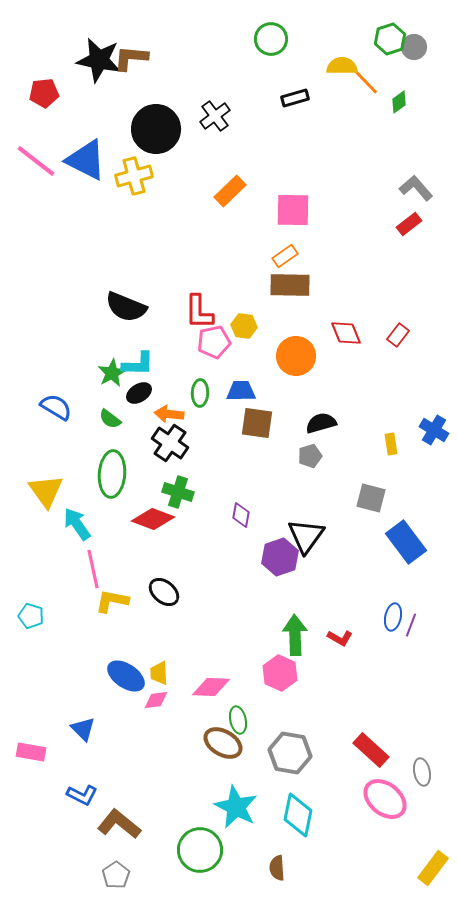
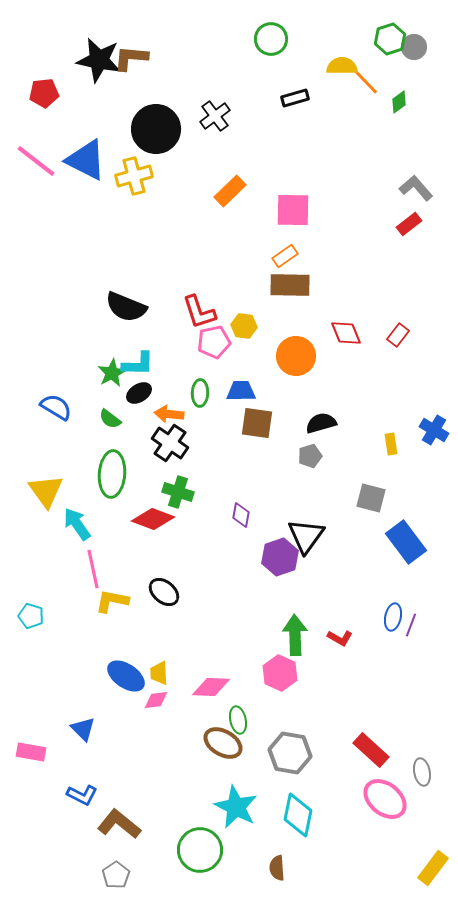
red L-shape at (199, 312): rotated 18 degrees counterclockwise
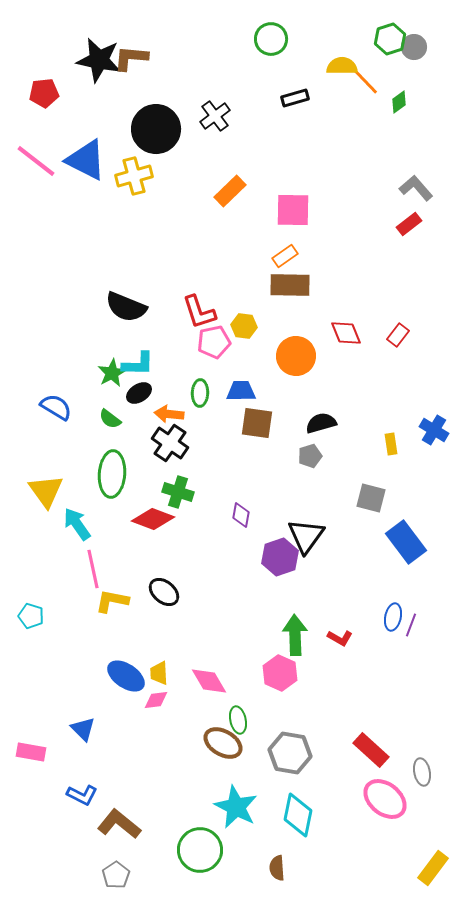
pink diamond at (211, 687): moved 2 px left, 6 px up; rotated 57 degrees clockwise
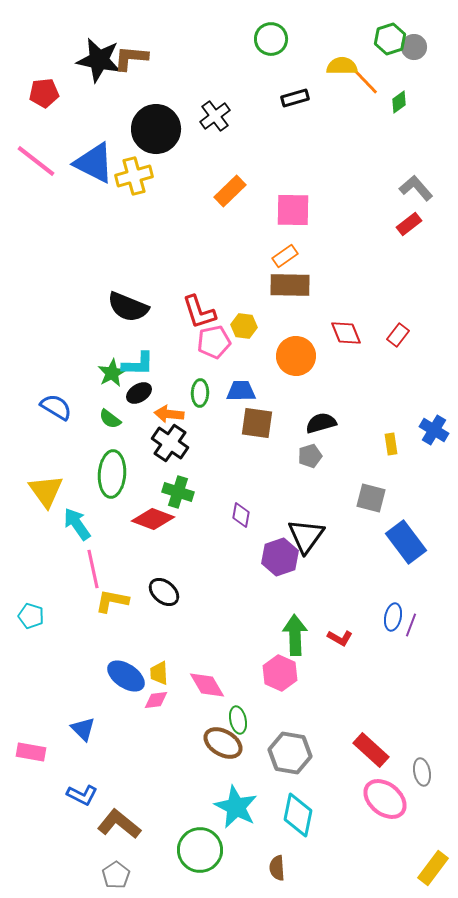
blue triangle at (86, 160): moved 8 px right, 3 px down
black semicircle at (126, 307): moved 2 px right
pink diamond at (209, 681): moved 2 px left, 4 px down
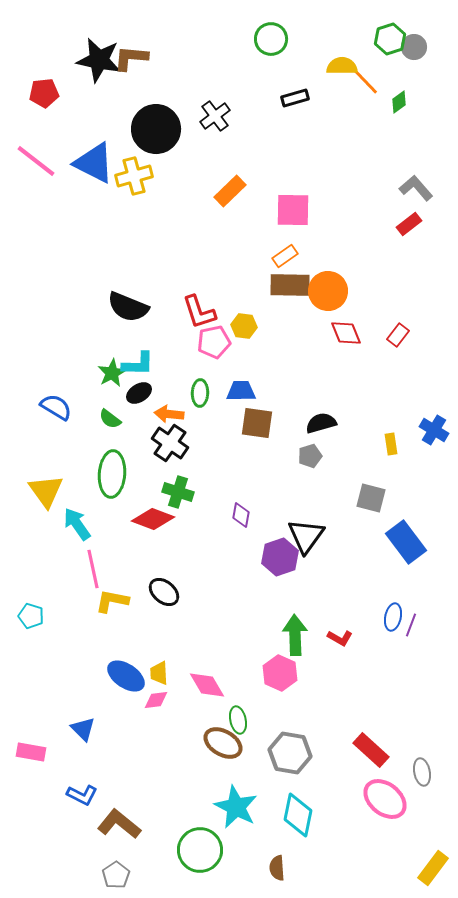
orange circle at (296, 356): moved 32 px right, 65 px up
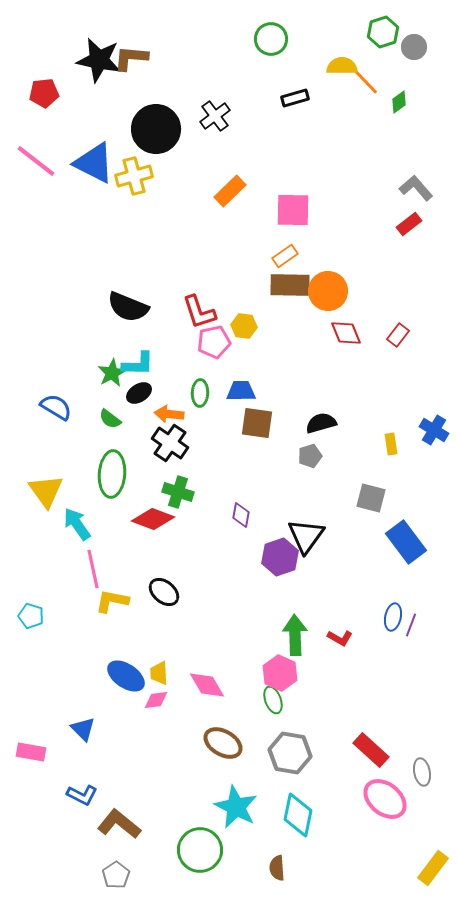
green hexagon at (390, 39): moved 7 px left, 7 px up
green ellipse at (238, 720): moved 35 px right, 20 px up; rotated 8 degrees counterclockwise
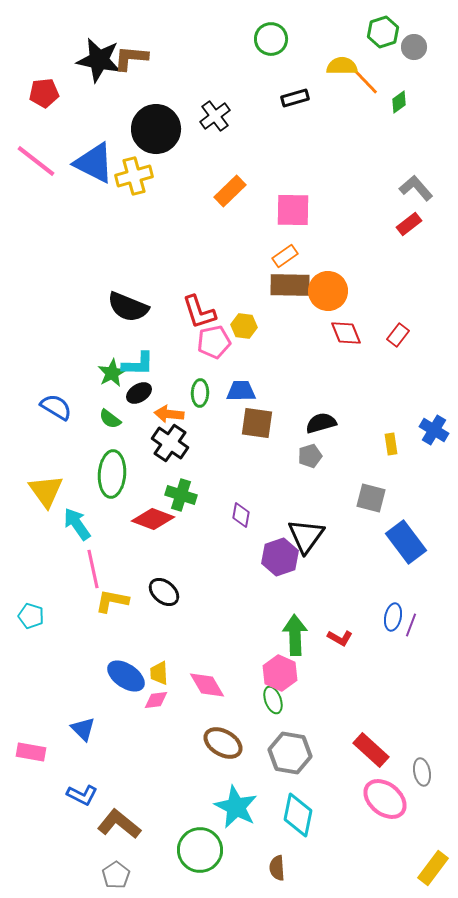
green cross at (178, 492): moved 3 px right, 3 px down
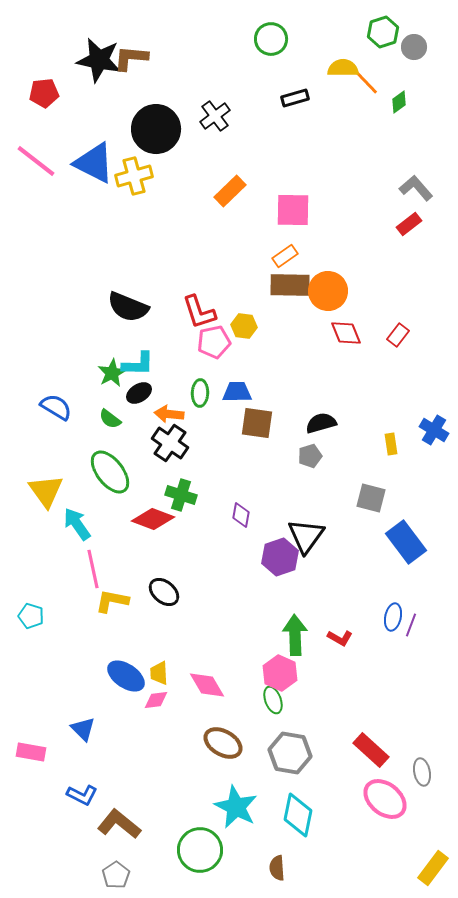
yellow semicircle at (342, 66): moved 1 px right, 2 px down
blue trapezoid at (241, 391): moved 4 px left, 1 px down
green ellipse at (112, 474): moved 2 px left, 2 px up; rotated 42 degrees counterclockwise
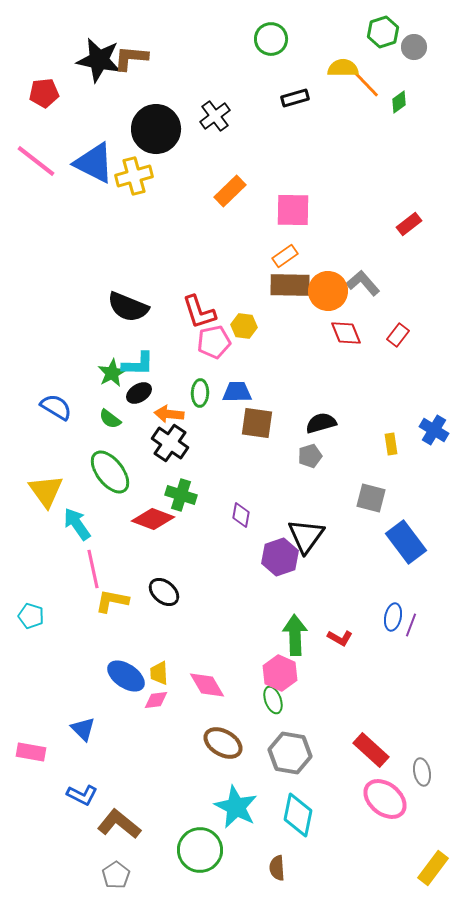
orange line at (364, 80): moved 1 px right, 3 px down
gray L-shape at (416, 188): moved 53 px left, 95 px down
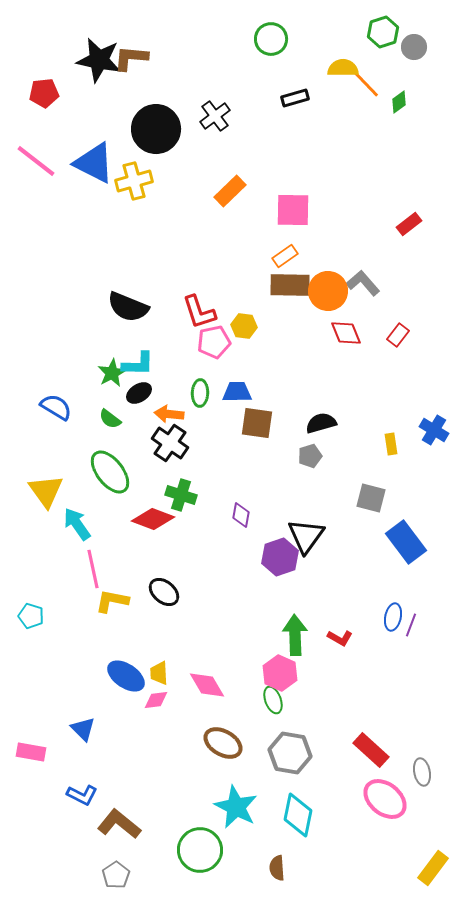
yellow cross at (134, 176): moved 5 px down
